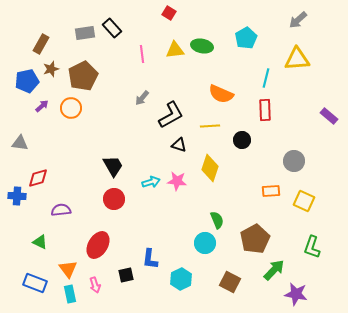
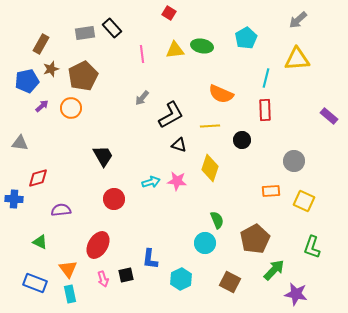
black trapezoid at (113, 166): moved 10 px left, 10 px up
blue cross at (17, 196): moved 3 px left, 3 px down
pink arrow at (95, 285): moved 8 px right, 6 px up
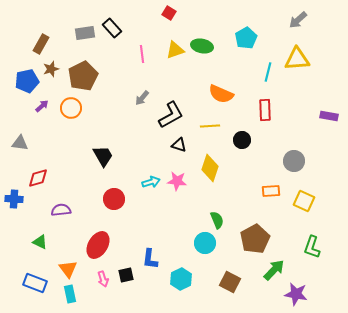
yellow triangle at (175, 50): rotated 12 degrees counterclockwise
cyan line at (266, 78): moved 2 px right, 6 px up
purple rectangle at (329, 116): rotated 30 degrees counterclockwise
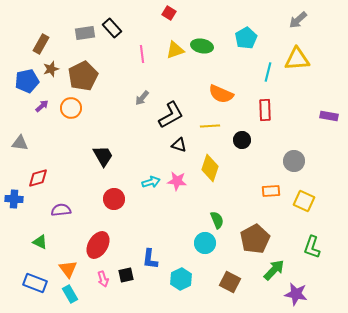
cyan rectangle at (70, 294): rotated 18 degrees counterclockwise
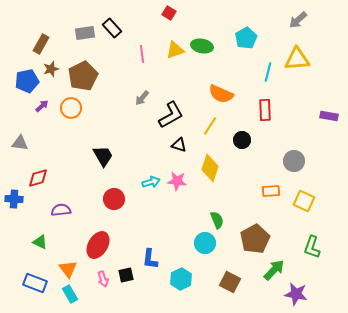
yellow line at (210, 126): rotated 54 degrees counterclockwise
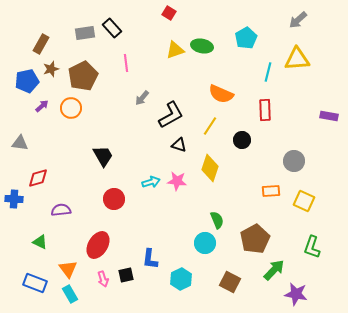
pink line at (142, 54): moved 16 px left, 9 px down
